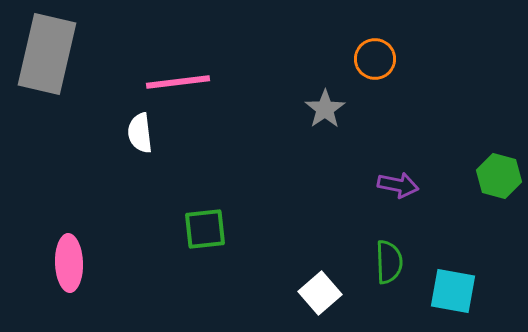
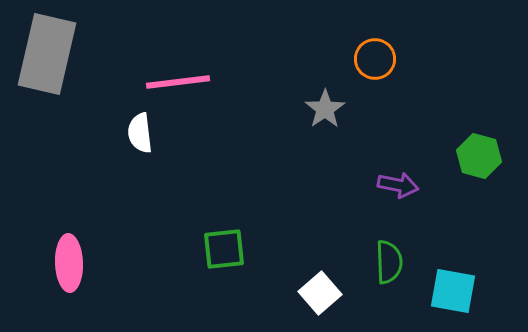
green hexagon: moved 20 px left, 20 px up
green square: moved 19 px right, 20 px down
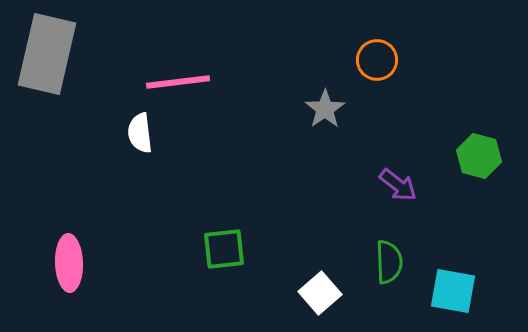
orange circle: moved 2 px right, 1 px down
purple arrow: rotated 27 degrees clockwise
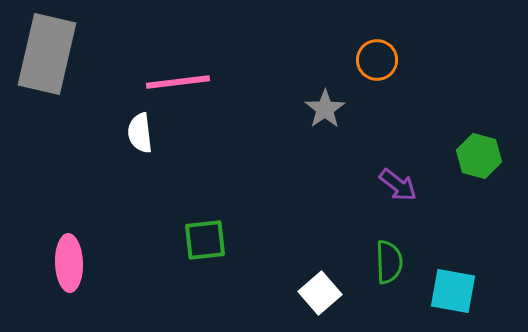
green square: moved 19 px left, 9 px up
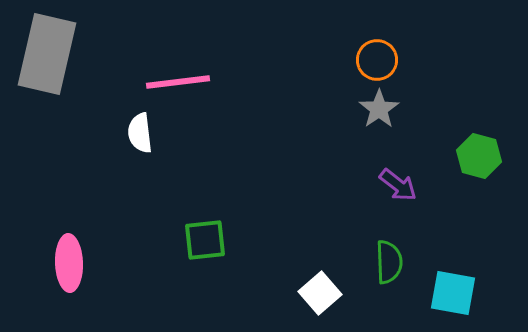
gray star: moved 54 px right
cyan square: moved 2 px down
